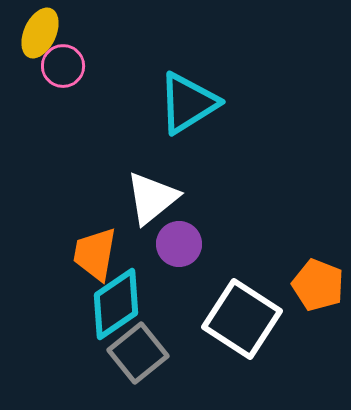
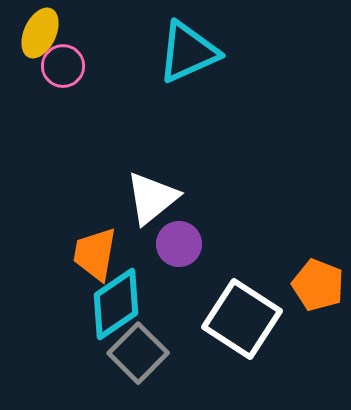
cyan triangle: moved 51 px up; rotated 8 degrees clockwise
gray square: rotated 6 degrees counterclockwise
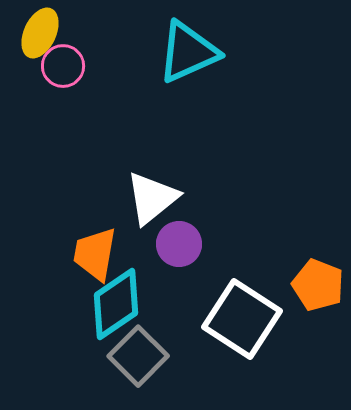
gray square: moved 3 px down
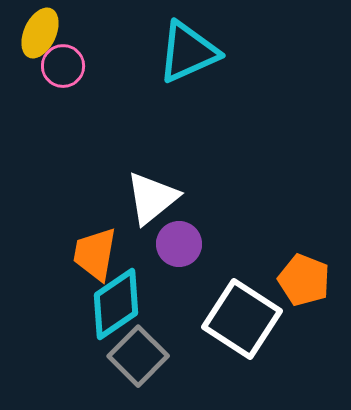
orange pentagon: moved 14 px left, 5 px up
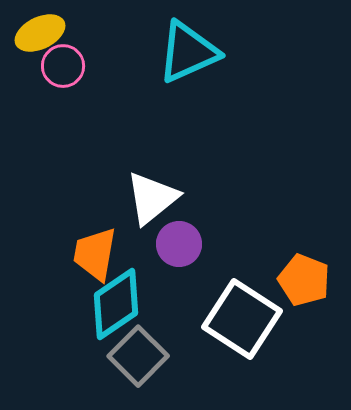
yellow ellipse: rotated 39 degrees clockwise
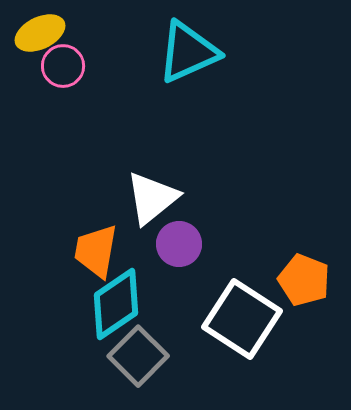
orange trapezoid: moved 1 px right, 3 px up
